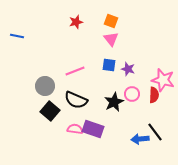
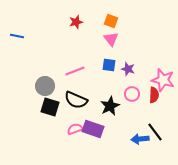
black star: moved 4 px left, 4 px down
black square: moved 4 px up; rotated 24 degrees counterclockwise
pink semicircle: rotated 28 degrees counterclockwise
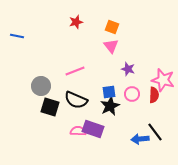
orange square: moved 1 px right, 6 px down
pink triangle: moved 7 px down
blue square: moved 27 px down; rotated 16 degrees counterclockwise
gray circle: moved 4 px left
pink semicircle: moved 3 px right, 2 px down; rotated 21 degrees clockwise
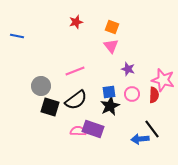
black semicircle: rotated 60 degrees counterclockwise
black line: moved 3 px left, 3 px up
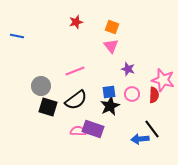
black square: moved 2 px left
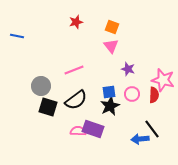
pink line: moved 1 px left, 1 px up
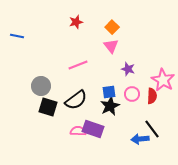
orange square: rotated 24 degrees clockwise
pink line: moved 4 px right, 5 px up
pink star: rotated 15 degrees clockwise
red semicircle: moved 2 px left, 1 px down
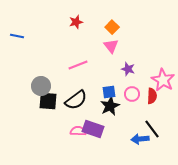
black square: moved 6 px up; rotated 12 degrees counterclockwise
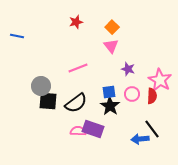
pink line: moved 3 px down
pink star: moved 3 px left
black semicircle: moved 3 px down
black star: rotated 12 degrees counterclockwise
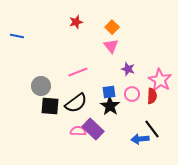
pink line: moved 4 px down
black square: moved 2 px right, 5 px down
purple rectangle: rotated 25 degrees clockwise
